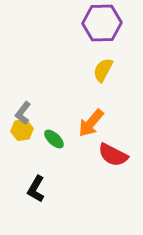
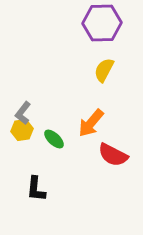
yellow semicircle: moved 1 px right
black L-shape: rotated 24 degrees counterclockwise
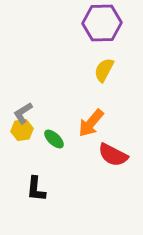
gray L-shape: rotated 20 degrees clockwise
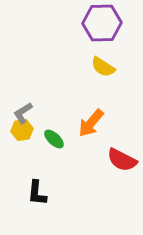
yellow semicircle: moved 1 px left, 3 px up; rotated 85 degrees counterclockwise
red semicircle: moved 9 px right, 5 px down
black L-shape: moved 1 px right, 4 px down
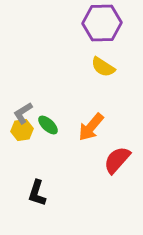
orange arrow: moved 4 px down
green ellipse: moved 6 px left, 14 px up
red semicircle: moved 5 px left; rotated 104 degrees clockwise
black L-shape: rotated 12 degrees clockwise
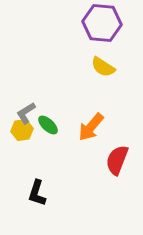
purple hexagon: rotated 6 degrees clockwise
gray L-shape: moved 3 px right
red semicircle: rotated 20 degrees counterclockwise
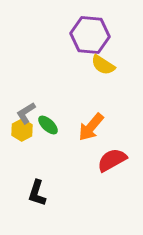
purple hexagon: moved 12 px left, 12 px down
yellow semicircle: moved 2 px up
yellow hexagon: rotated 20 degrees counterclockwise
red semicircle: moved 5 px left; rotated 40 degrees clockwise
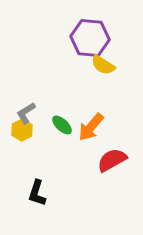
purple hexagon: moved 3 px down
green ellipse: moved 14 px right
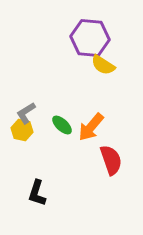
yellow hexagon: rotated 20 degrees counterclockwise
red semicircle: moved 1 px left; rotated 100 degrees clockwise
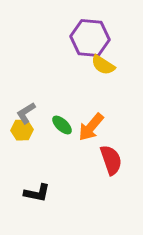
yellow hexagon: rotated 15 degrees counterclockwise
black L-shape: rotated 96 degrees counterclockwise
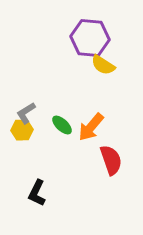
black L-shape: rotated 104 degrees clockwise
